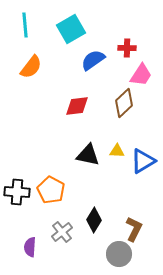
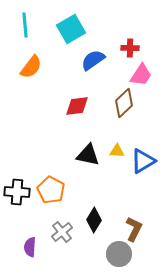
red cross: moved 3 px right
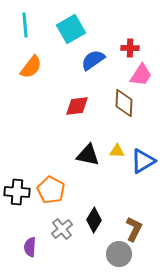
brown diamond: rotated 44 degrees counterclockwise
gray cross: moved 3 px up
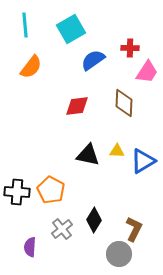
pink trapezoid: moved 6 px right, 3 px up
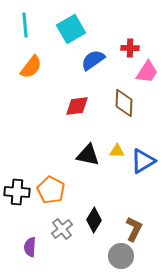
gray circle: moved 2 px right, 2 px down
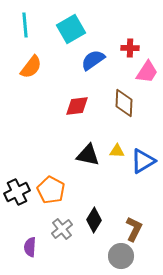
black cross: rotated 30 degrees counterclockwise
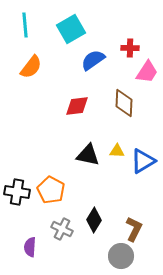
black cross: rotated 35 degrees clockwise
gray cross: rotated 25 degrees counterclockwise
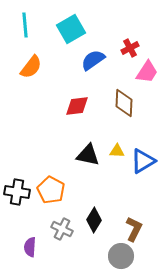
red cross: rotated 30 degrees counterclockwise
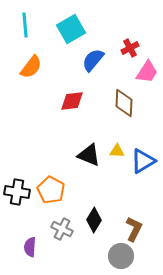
blue semicircle: rotated 15 degrees counterclockwise
red diamond: moved 5 px left, 5 px up
black triangle: moved 1 px right; rotated 10 degrees clockwise
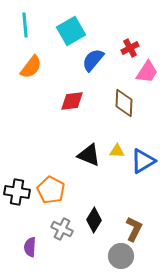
cyan square: moved 2 px down
